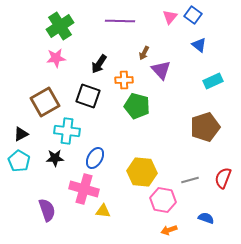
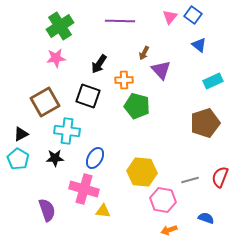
brown pentagon: moved 4 px up
cyan pentagon: moved 1 px left, 2 px up
red semicircle: moved 3 px left, 1 px up
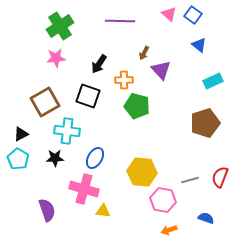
pink triangle: moved 1 px left, 3 px up; rotated 28 degrees counterclockwise
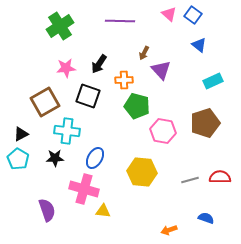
pink star: moved 10 px right, 10 px down
red semicircle: rotated 70 degrees clockwise
pink hexagon: moved 69 px up
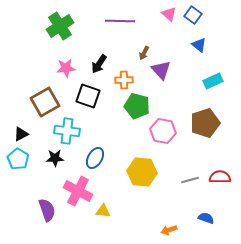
pink cross: moved 6 px left, 2 px down; rotated 12 degrees clockwise
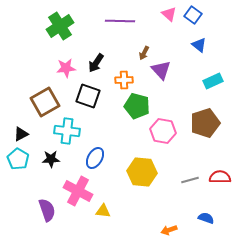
black arrow: moved 3 px left, 1 px up
black star: moved 4 px left, 1 px down
